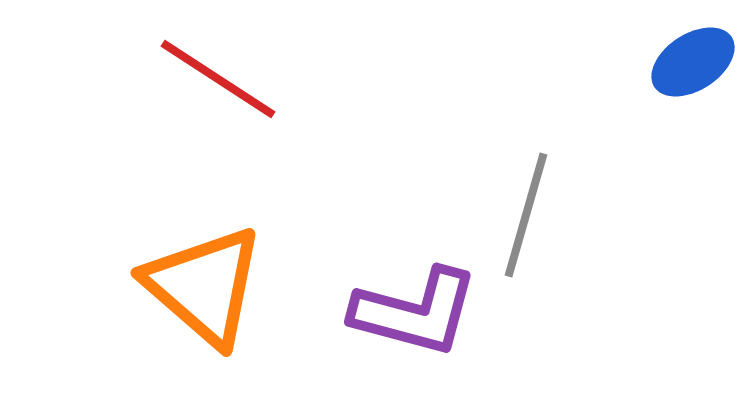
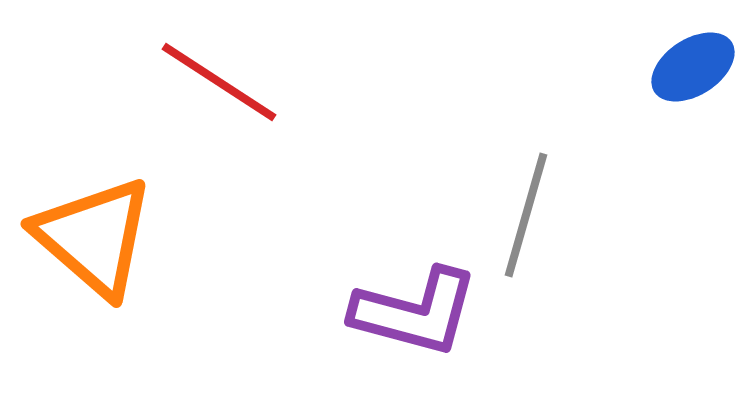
blue ellipse: moved 5 px down
red line: moved 1 px right, 3 px down
orange triangle: moved 110 px left, 49 px up
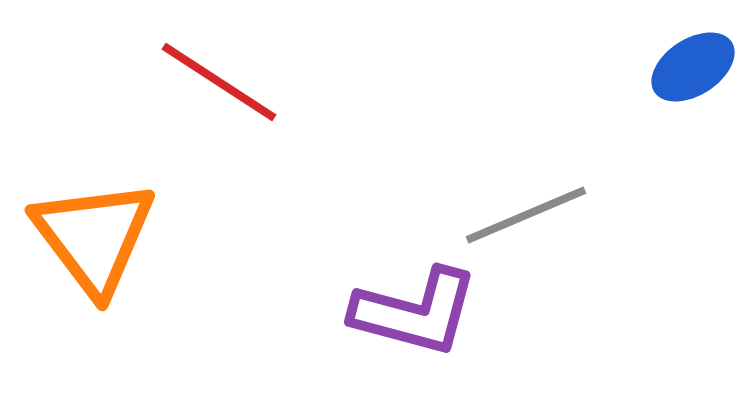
gray line: rotated 51 degrees clockwise
orange triangle: rotated 12 degrees clockwise
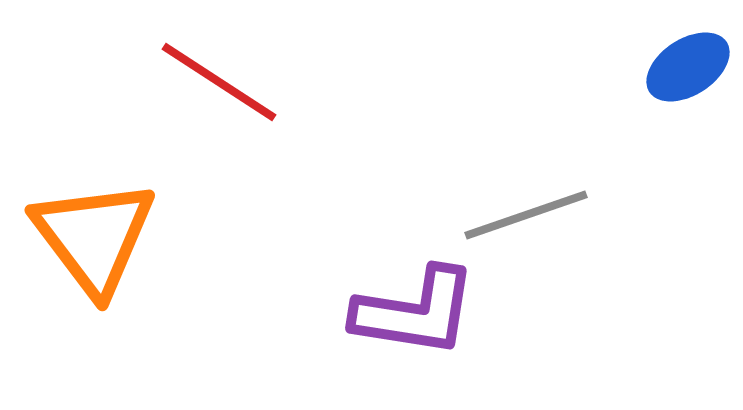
blue ellipse: moved 5 px left
gray line: rotated 4 degrees clockwise
purple L-shape: rotated 6 degrees counterclockwise
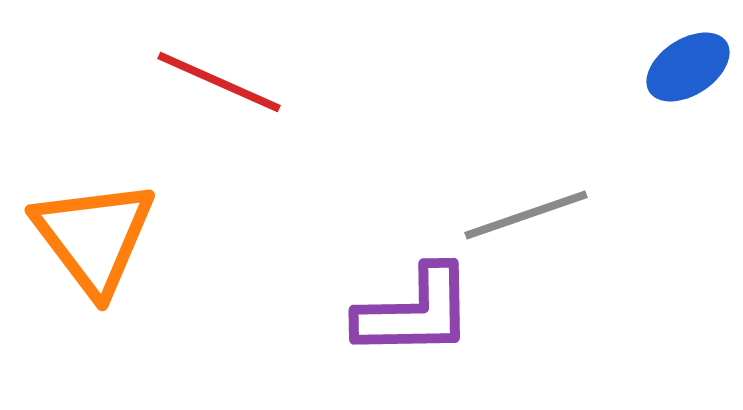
red line: rotated 9 degrees counterclockwise
purple L-shape: rotated 10 degrees counterclockwise
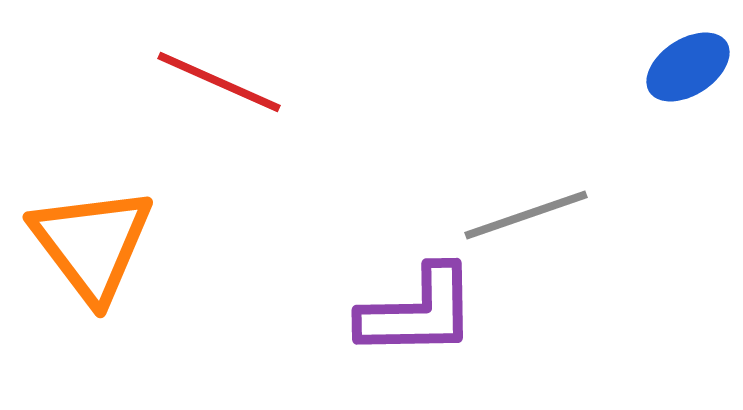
orange triangle: moved 2 px left, 7 px down
purple L-shape: moved 3 px right
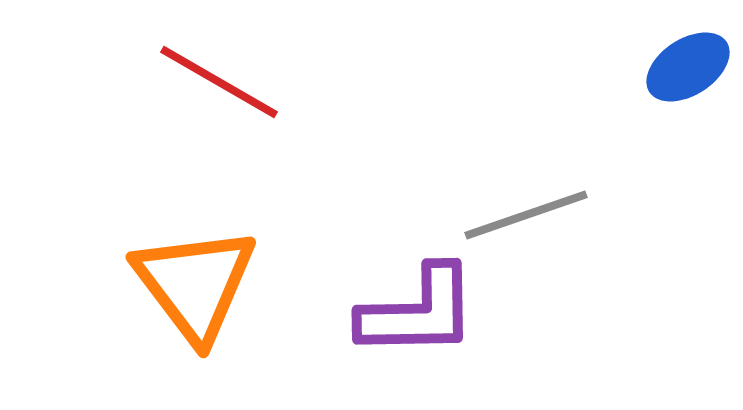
red line: rotated 6 degrees clockwise
orange triangle: moved 103 px right, 40 px down
